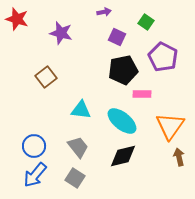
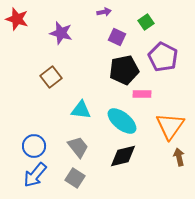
green square: rotated 21 degrees clockwise
black pentagon: moved 1 px right
brown square: moved 5 px right
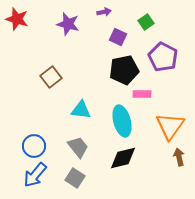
purple star: moved 7 px right, 9 px up
purple square: moved 1 px right
cyan ellipse: rotated 36 degrees clockwise
black diamond: moved 2 px down
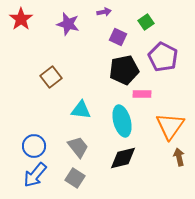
red star: moved 4 px right; rotated 20 degrees clockwise
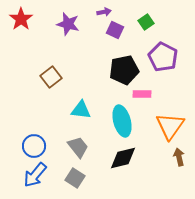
purple square: moved 3 px left, 7 px up
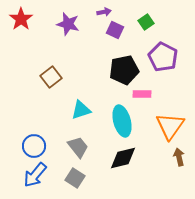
cyan triangle: rotated 25 degrees counterclockwise
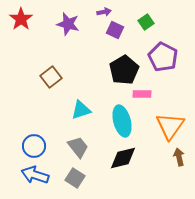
black pentagon: rotated 20 degrees counterclockwise
blue arrow: rotated 68 degrees clockwise
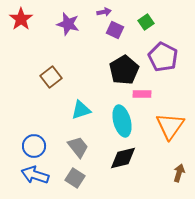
brown arrow: moved 16 px down; rotated 30 degrees clockwise
